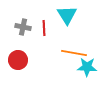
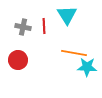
red line: moved 2 px up
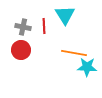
cyan triangle: moved 2 px left
red circle: moved 3 px right, 10 px up
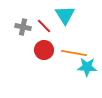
red line: rotated 42 degrees counterclockwise
red circle: moved 23 px right
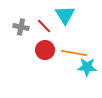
gray cross: moved 2 px left
red circle: moved 1 px right
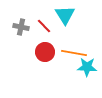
red circle: moved 2 px down
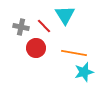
red circle: moved 9 px left, 4 px up
cyan star: moved 3 px left, 5 px down; rotated 18 degrees counterclockwise
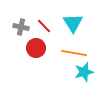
cyan triangle: moved 8 px right, 8 px down
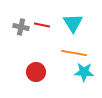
red line: moved 2 px left, 1 px up; rotated 35 degrees counterclockwise
red circle: moved 24 px down
cyan star: rotated 18 degrees clockwise
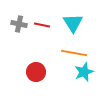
gray cross: moved 2 px left, 3 px up
cyan star: rotated 24 degrees counterclockwise
